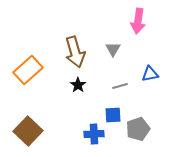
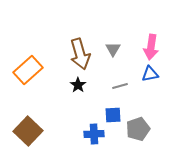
pink arrow: moved 13 px right, 26 px down
brown arrow: moved 5 px right, 2 px down
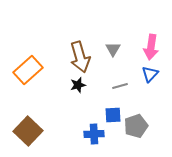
brown arrow: moved 3 px down
blue triangle: rotated 36 degrees counterclockwise
black star: rotated 21 degrees clockwise
gray pentagon: moved 2 px left, 3 px up
